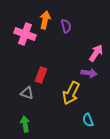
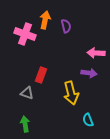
pink arrow: rotated 120 degrees counterclockwise
yellow arrow: rotated 40 degrees counterclockwise
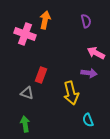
purple semicircle: moved 20 px right, 5 px up
pink arrow: rotated 24 degrees clockwise
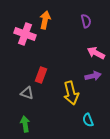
purple arrow: moved 4 px right, 3 px down; rotated 21 degrees counterclockwise
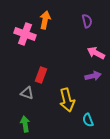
purple semicircle: moved 1 px right
yellow arrow: moved 4 px left, 7 px down
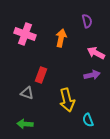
orange arrow: moved 16 px right, 18 px down
purple arrow: moved 1 px left, 1 px up
green arrow: rotated 77 degrees counterclockwise
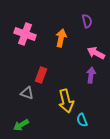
purple arrow: moved 1 px left; rotated 70 degrees counterclockwise
yellow arrow: moved 1 px left, 1 px down
cyan semicircle: moved 6 px left
green arrow: moved 4 px left, 1 px down; rotated 35 degrees counterclockwise
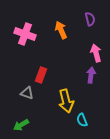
purple semicircle: moved 3 px right, 2 px up
orange arrow: moved 8 px up; rotated 36 degrees counterclockwise
pink arrow: rotated 48 degrees clockwise
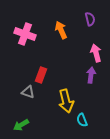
gray triangle: moved 1 px right, 1 px up
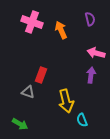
pink cross: moved 7 px right, 12 px up
pink arrow: rotated 60 degrees counterclockwise
green arrow: moved 1 px left, 1 px up; rotated 119 degrees counterclockwise
